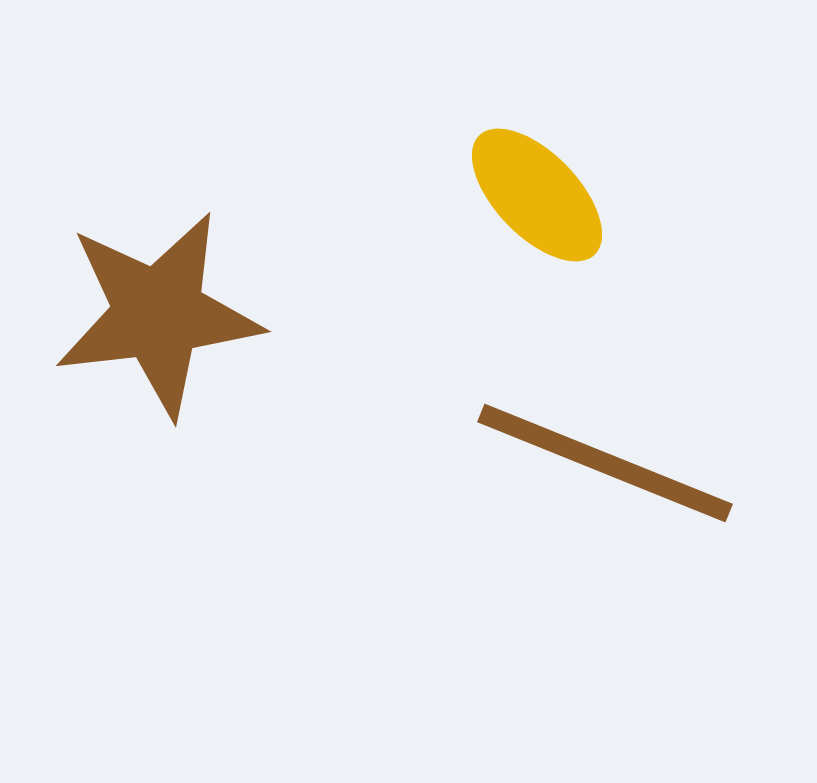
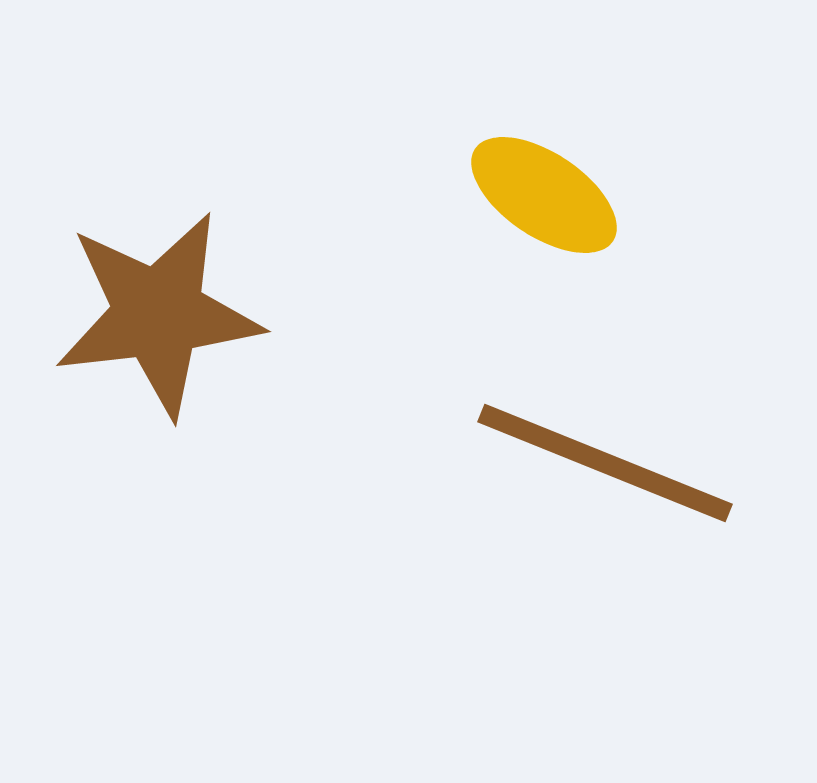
yellow ellipse: moved 7 px right; rotated 12 degrees counterclockwise
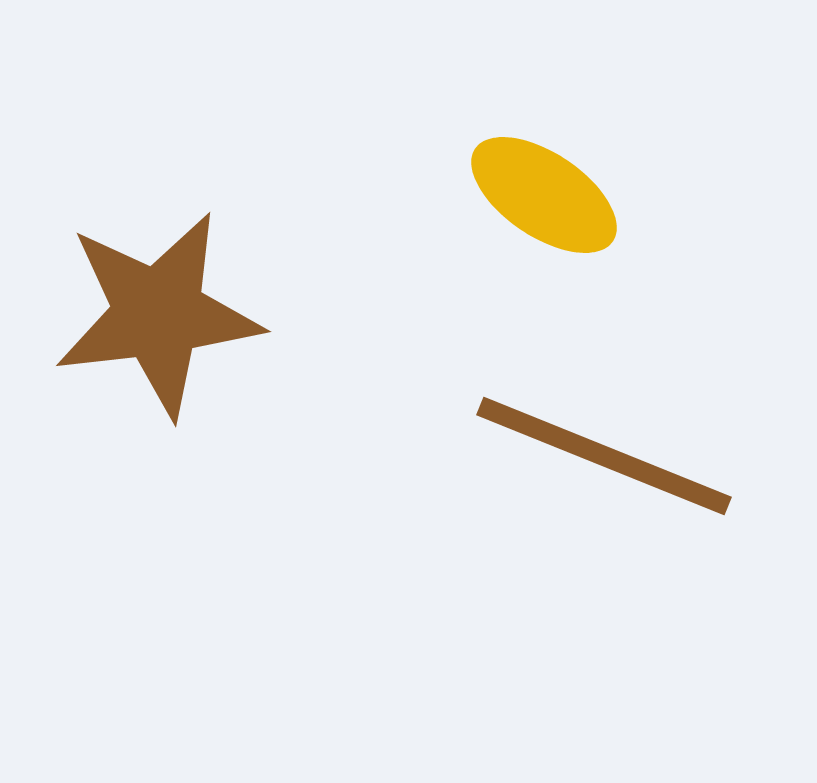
brown line: moved 1 px left, 7 px up
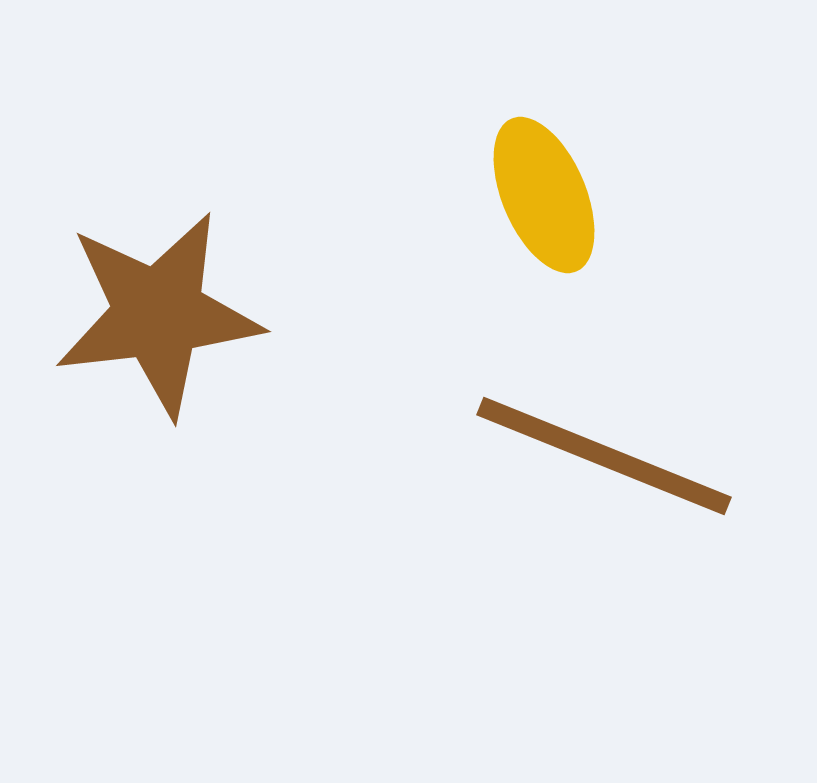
yellow ellipse: rotated 33 degrees clockwise
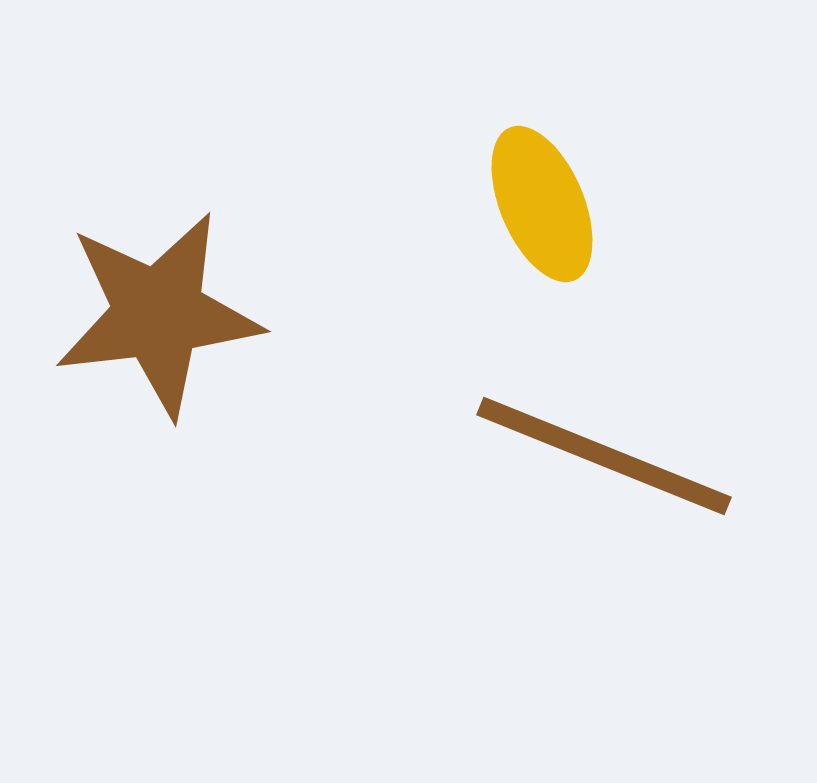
yellow ellipse: moved 2 px left, 9 px down
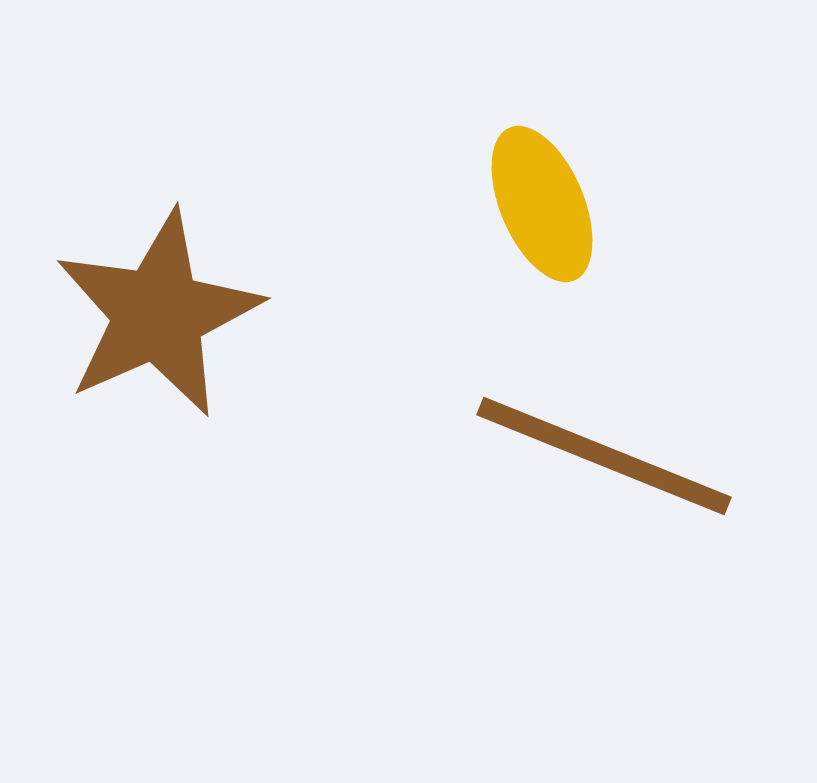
brown star: rotated 17 degrees counterclockwise
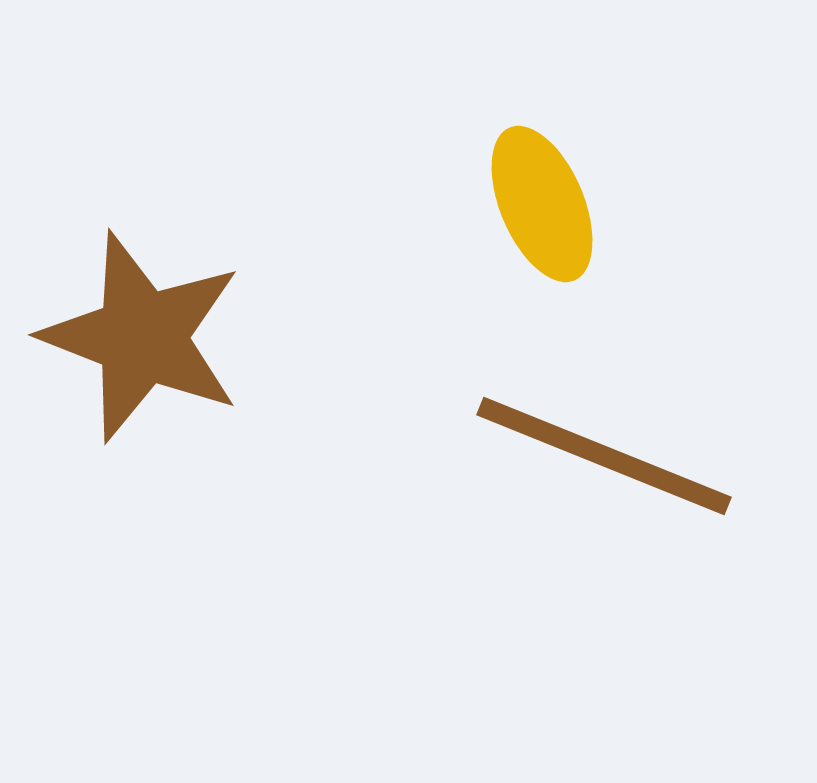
brown star: moved 16 px left, 23 px down; rotated 27 degrees counterclockwise
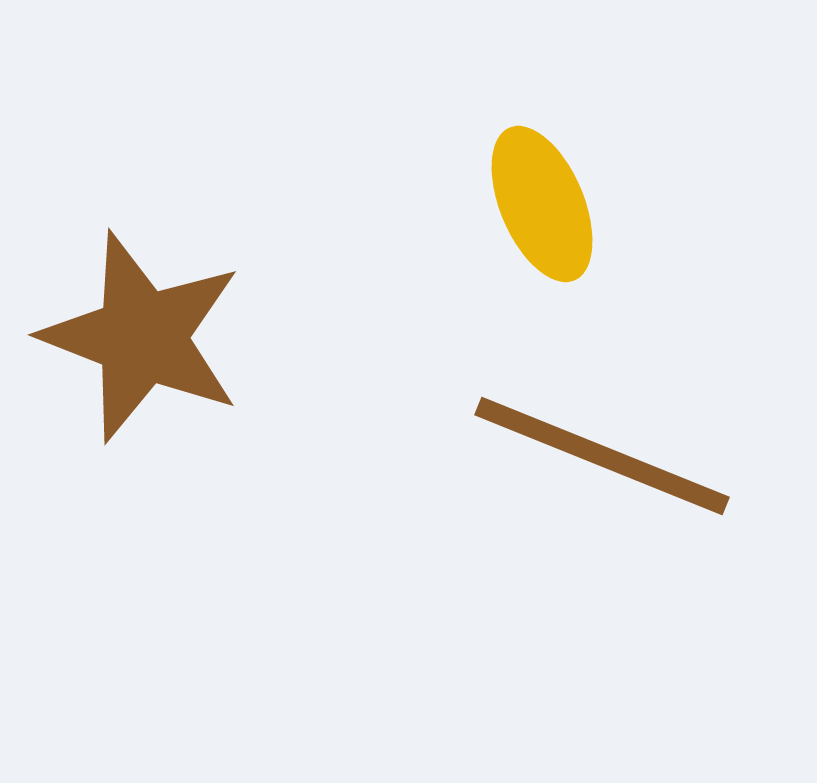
brown line: moved 2 px left
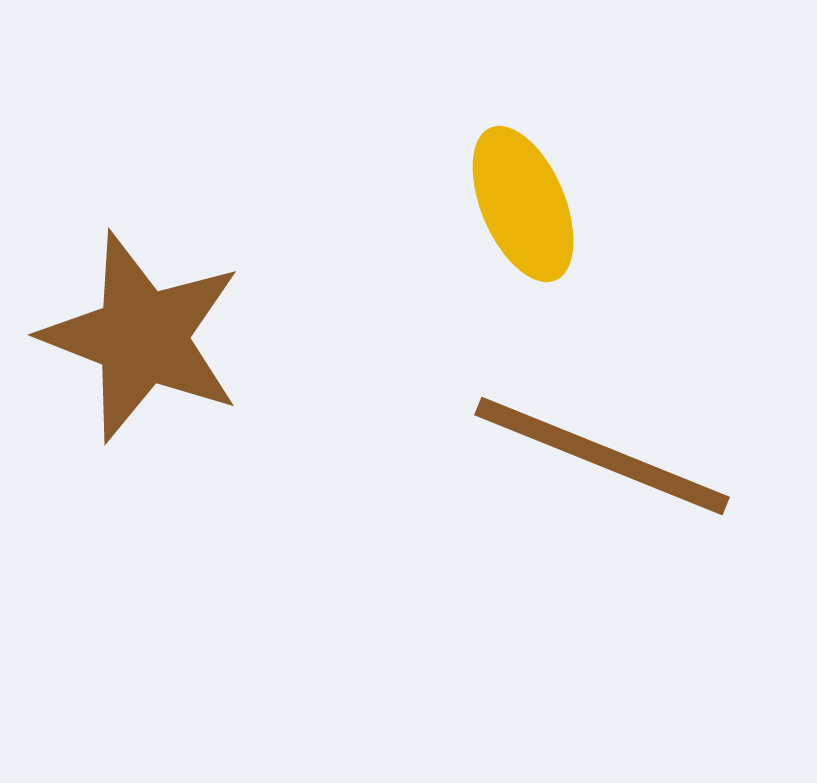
yellow ellipse: moved 19 px left
